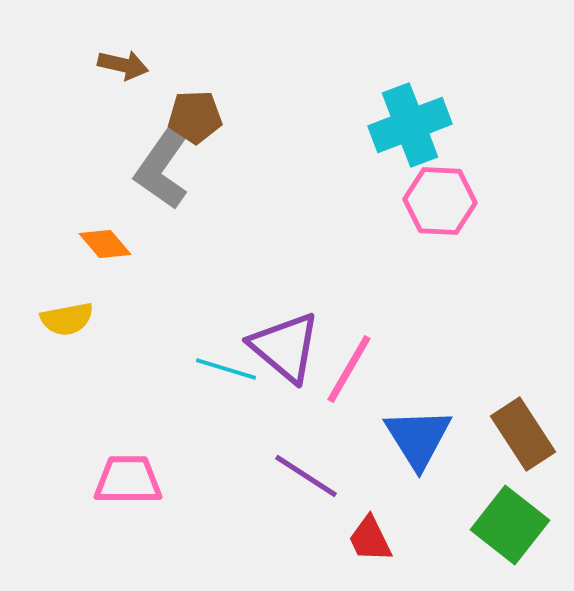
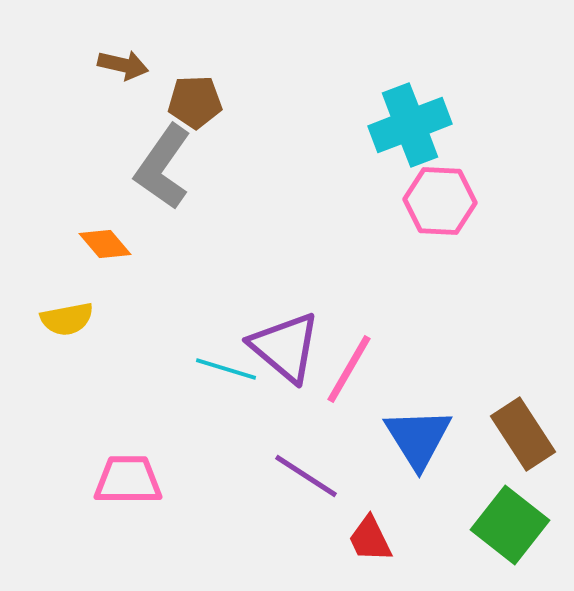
brown pentagon: moved 15 px up
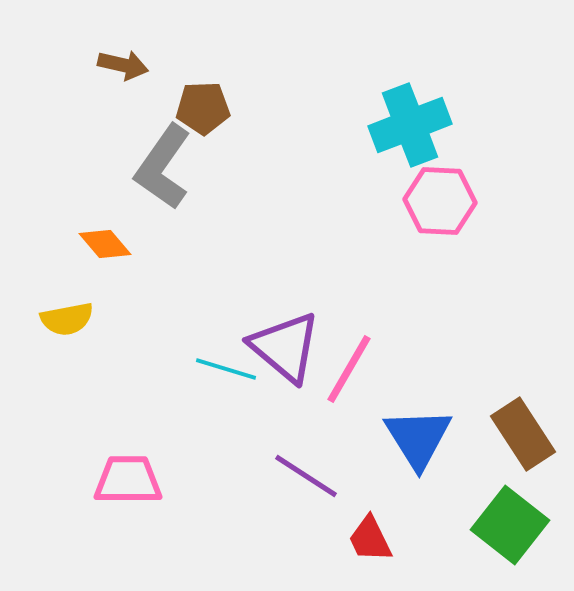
brown pentagon: moved 8 px right, 6 px down
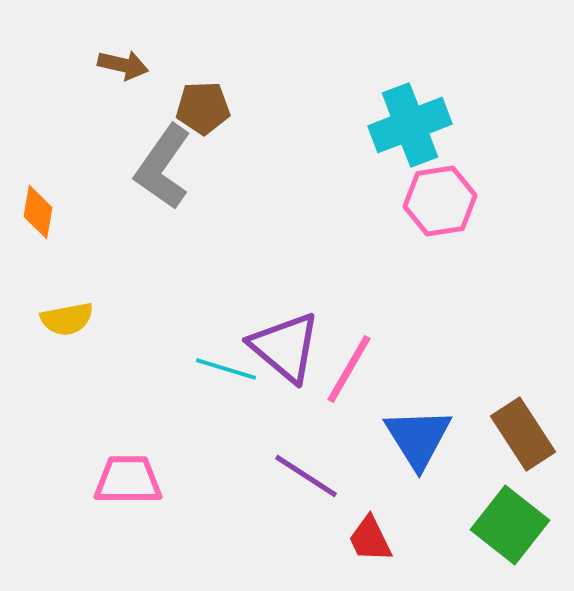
pink hexagon: rotated 12 degrees counterclockwise
orange diamond: moved 67 px left, 32 px up; rotated 50 degrees clockwise
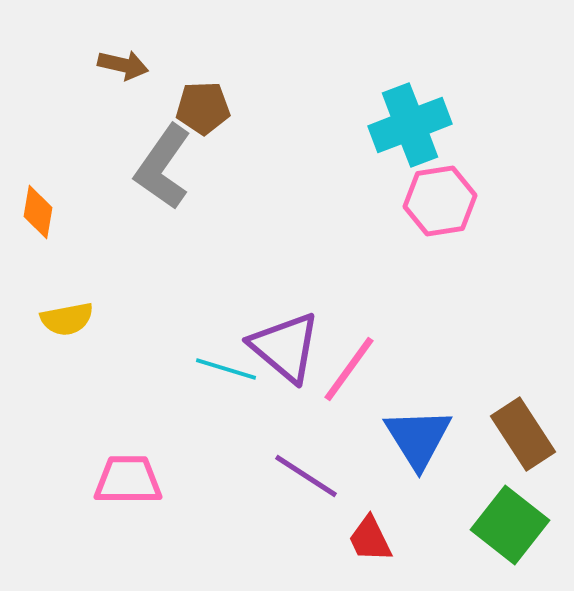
pink line: rotated 6 degrees clockwise
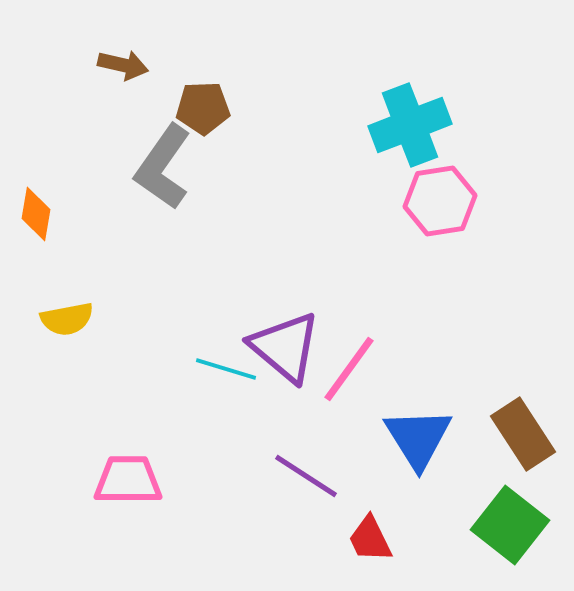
orange diamond: moved 2 px left, 2 px down
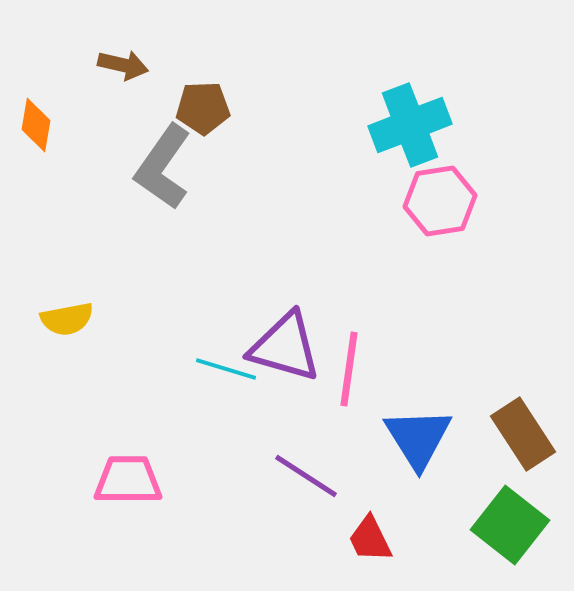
orange diamond: moved 89 px up
purple triangle: rotated 24 degrees counterclockwise
pink line: rotated 28 degrees counterclockwise
